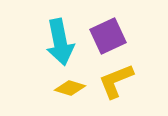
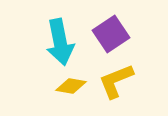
purple square: moved 3 px right, 2 px up; rotated 9 degrees counterclockwise
yellow diamond: moved 1 px right, 2 px up; rotated 8 degrees counterclockwise
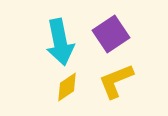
yellow diamond: moved 4 px left, 1 px down; rotated 44 degrees counterclockwise
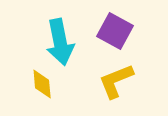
purple square: moved 4 px right, 3 px up; rotated 27 degrees counterclockwise
yellow diamond: moved 25 px left, 3 px up; rotated 60 degrees counterclockwise
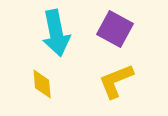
purple square: moved 2 px up
cyan arrow: moved 4 px left, 9 px up
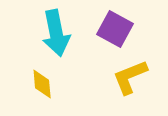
yellow L-shape: moved 14 px right, 4 px up
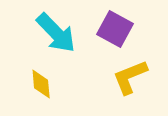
cyan arrow: rotated 33 degrees counterclockwise
yellow diamond: moved 1 px left
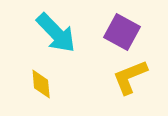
purple square: moved 7 px right, 3 px down
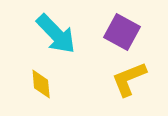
cyan arrow: moved 1 px down
yellow L-shape: moved 1 px left, 2 px down
